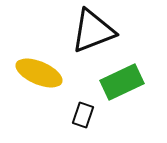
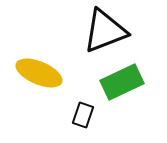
black triangle: moved 12 px right
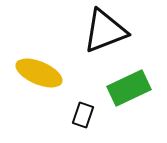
green rectangle: moved 7 px right, 6 px down
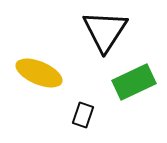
black triangle: rotated 36 degrees counterclockwise
green rectangle: moved 5 px right, 6 px up
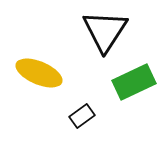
black rectangle: moved 1 px left, 1 px down; rotated 35 degrees clockwise
